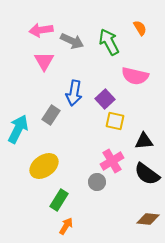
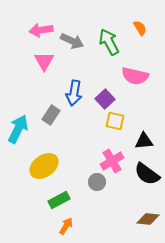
green rectangle: rotated 30 degrees clockwise
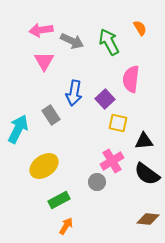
pink semicircle: moved 4 px left, 3 px down; rotated 84 degrees clockwise
gray rectangle: rotated 66 degrees counterclockwise
yellow square: moved 3 px right, 2 px down
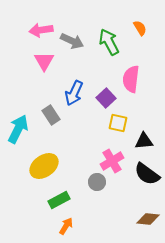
blue arrow: rotated 15 degrees clockwise
purple square: moved 1 px right, 1 px up
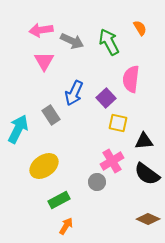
brown diamond: rotated 20 degrees clockwise
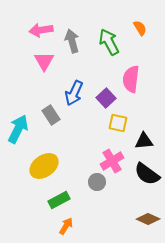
gray arrow: rotated 130 degrees counterclockwise
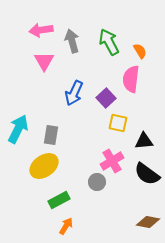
orange semicircle: moved 23 px down
gray rectangle: moved 20 px down; rotated 42 degrees clockwise
brown diamond: moved 3 px down; rotated 15 degrees counterclockwise
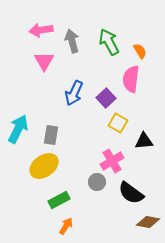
yellow square: rotated 18 degrees clockwise
black semicircle: moved 16 px left, 19 px down
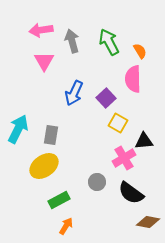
pink semicircle: moved 2 px right; rotated 8 degrees counterclockwise
pink cross: moved 12 px right, 3 px up
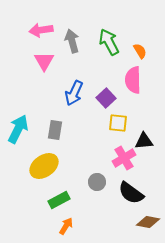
pink semicircle: moved 1 px down
yellow square: rotated 24 degrees counterclockwise
gray rectangle: moved 4 px right, 5 px up
